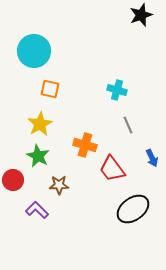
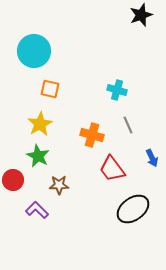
orange cross: moved 7 px right, 10 px up
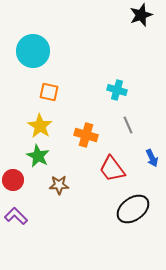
cyan circle: moved 1 px left
orange square: moved 1 px left, 3 px down
yellow star: moved 2 px down; rotated 10 degrees counterclockwise
orange cross: moved 6 px left
purple L-shape: moved 21 px left, 6 px down
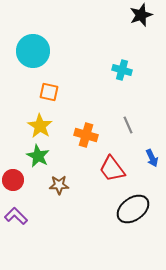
cyan cross: moved 5 px right, 20 px up
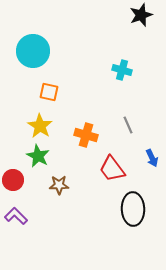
black ellipse: rotated 56 degrees counterclockwise
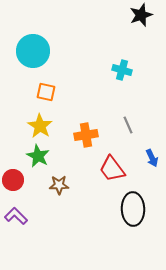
orange square: moved 3 px left
orange cross: rotated 25 degrees counterclockwise
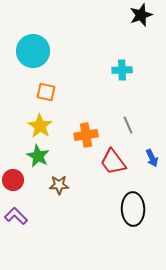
cyan cross: rotated 18 degrees counterclockwise
red trapezoid: moved 1 px right, 7 px up
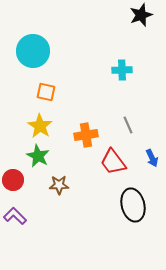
black ellipse: moved 4 px up; rotated 12 degrees counterclockwise
purple L-shape: moved 1 px left
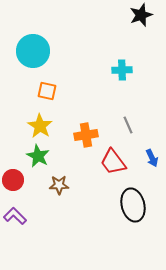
orange square: moved 1 px right, 1 px up
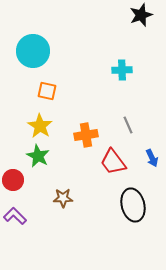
brown star: moved 4 px right, 13 px down
